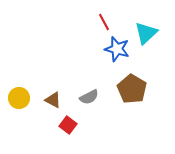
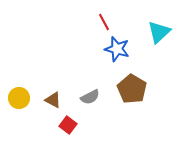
cyan triangle: moved 13 px right, 1 px up
gray semicircle: moved 1 px right
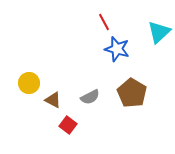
brown pentagon: moved 4 px down
yellow circle: moved 10 px right, 15 px up
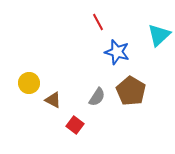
red line: moved 6 px left
cyan triangle: moved 3 px down
blue star: moved 3 px down
brown pentagon: moved 1 px left, 2 px up
gray semicircle: moved 7 px right; rotated 30 degrees counterclockwise
red square: moved 7 px right
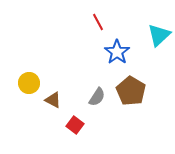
blue star: rotated 20 degrees clockwise
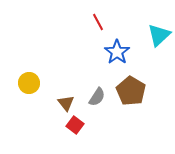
brown triangle: moved 13 px right, 3 px down; rotated 24 degrees clockwise
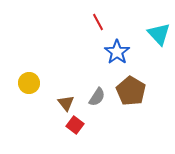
cyan triangle: moved 1 px up; rotated 30 degrees counterclockwise
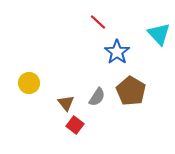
red line: rotated 18 degrees counterclockwise
